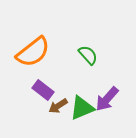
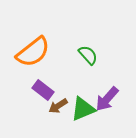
green triangle: moved 1 px right, 1 px down
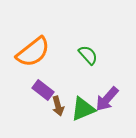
brown arrow: rotated 72 degrees counterclockwise
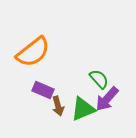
green semicircle: moved 11 px right, 24 px down
purple rectangle: rotated 15 degrees counterclockwise
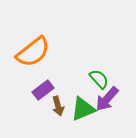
purple rectangle: rotated 60 degrees counterclockwise
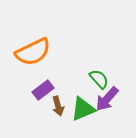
orange semicircle: rotated 12 degrees clockwise
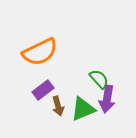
orange semicircle: moved 7 px right
purple arrow: rotated 32 degrees counterclockwise
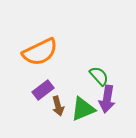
green semicircle: moved 3 px up
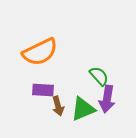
purple rectangle: rotated 40 degrees clockwise
